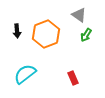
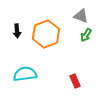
gray triangle: moved 2 px right, 1 px down; rotated 14 degrees counterclockwise
cyan semicircle: rotated 30 degrees clockwise
red rectangle: moved 2 px right, 3 px down
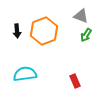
orange hexagon: moved 2 px left, 3 px up
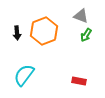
black arrow: moved 2 px down
cyan semicircle: moved 1 px left, 1 px down; rotated 45 degrees counterclockwise
red rectangle: moved 4 px right; rotated 56 degrees counterclockwise
